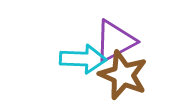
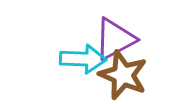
purple triangle: moved 2 px up
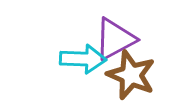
brown star: moved 8 px right
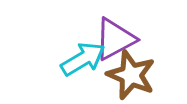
cyan arrow: rotated 33 degrees counterclockwise
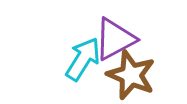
cyan arrow: rotated 27 degrees counterclockwise
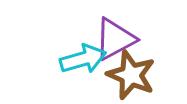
cyan arrow: rotated 42 degrees clockwise
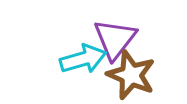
purple triangle: rotated 24 degrees counterclockwise
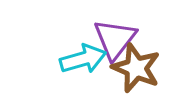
brown star: moved 5 px right, 7 px up
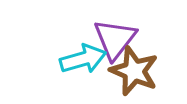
brown star: moved 2 px left, 3 px down
